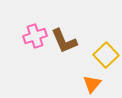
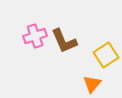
yellow square: rotated 10 degrees clockwise
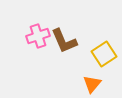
pink cross: moved 3 px right
yellow square: moved 2 px left, 1 px up
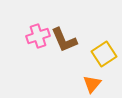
brown L-shape: moved 1 px up
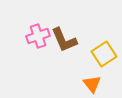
orange triangle: rotated 18 degrees counterclockwise
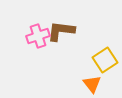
brown L-shape: moved 3 px left, 9 px up; rotated 120 degrees clockwise
yellow square: moved 1 px right, 6 px down
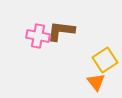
pink cross: rotated 30 degrees clockwise
orange triangle: moved 4 px right, 2 px up
